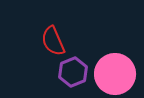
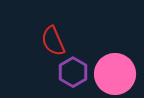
purple hexagon: rotated 8 degrees counterclockwise
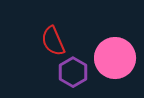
pink circle: moved 16 px up
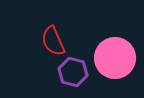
purple hexagon: rotated 16 degrees counterclockwise
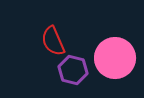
purple hexagon: moved 2 px up
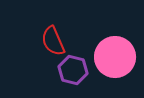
pink circle: moved 1 px up
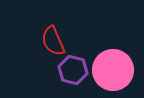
pink circle: moved 2 px left, 13 px down
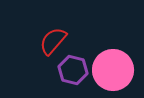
red semicircle: rotated 64 degrees clockwise
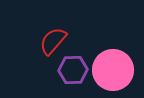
purple hexagon: rotated 16 degrees counterclockwise
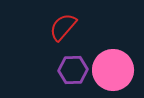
red semicircle: moved 10 px right, 14 px up
